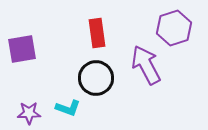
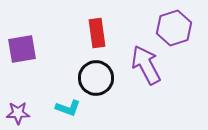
purple star: moved 11 px left
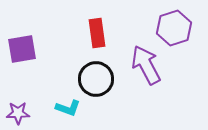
black circle: moved 1 px down
